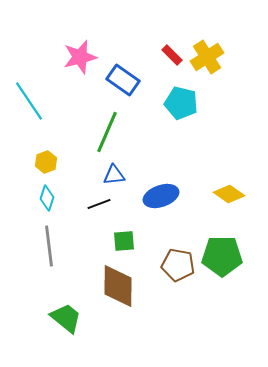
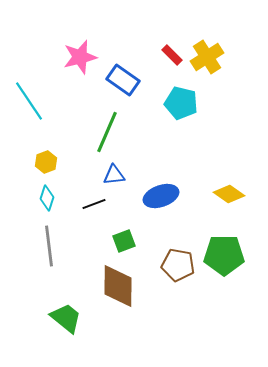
black line: moved 5 px left
green square: rotated 15 degrees counterclockwise
green pentagon: moved 2 px right, 1 px up
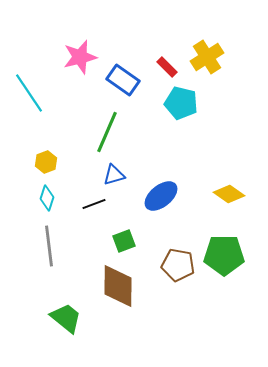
red rectangle: moved 5 px left, 12 px down
cyan line: moved 8 px up
blue triangle: rotated 10 degrees counterclockwise
blue ellipse: rotated 20 degrees counterclockwise
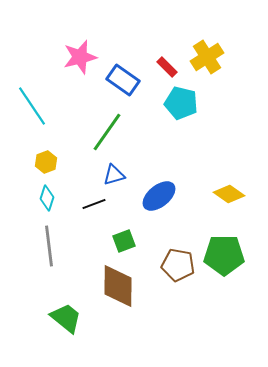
cyan line: moved 3 px right, 13 px down
green line: rotated 12 degrees clockwise
blue ellipse: moved 2 px left
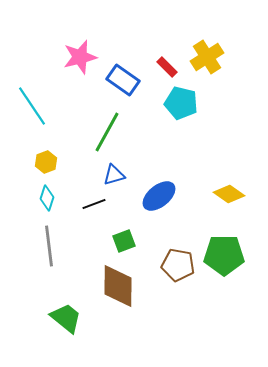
green line: rotated 6 degrees counterclockwise
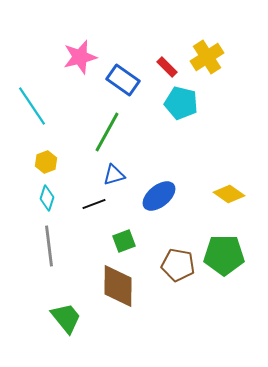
green trapezoid: rotated 12 degrees clockwise
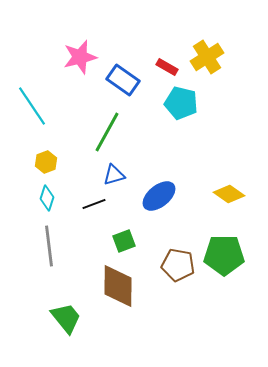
red rectangle: rotated 15 degrees counterclockwise
